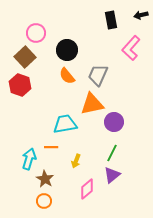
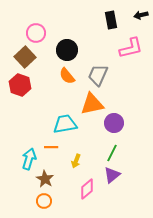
pink L-shape: rotated 145 degrees counterclockwise
purple circle: moved 1 px down
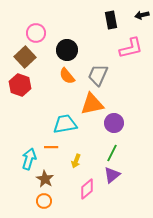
black arrow: moved 1 px right
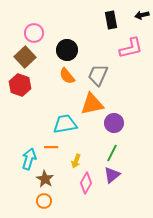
pink circle: moved 2 px left
pink diamond: moved 1 px left, 6 px up; rotated 20 degrees counterclockwise
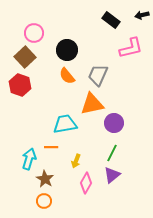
black rectangle: rotated 42 degrees counterclockwise
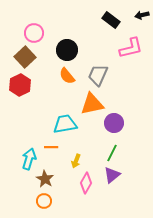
red hexagon: rotated 15 degrees clockwise
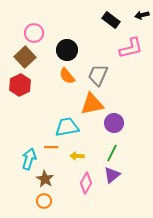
cyan trapezoid: moved 2 px right, 3 px down
yellow arrow: moved 1 px right, 5 px up; rotated 72 degrees clockwise
